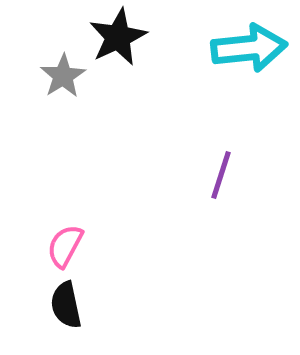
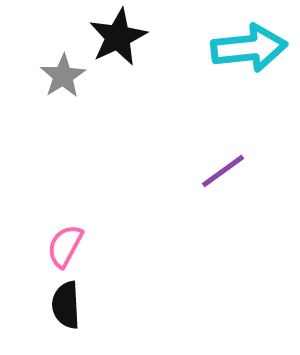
purple line: moved 2 px right, 4 px up; rotated 36 degrees clockwise
black semicircle: rotated 9 degrees clockwise
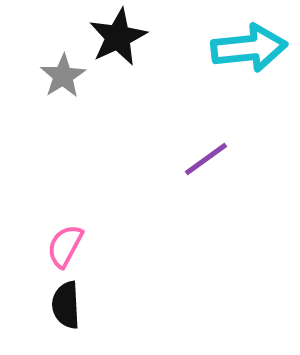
purple line: moved 17 px left, 12 px up
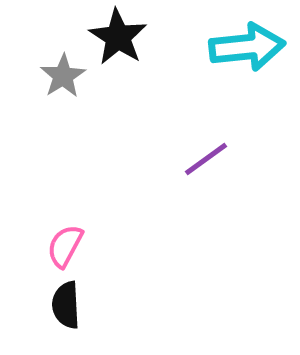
black star: rotated 14 degrees counterclockwise
cyan arrow: moved 2 px left, 1 px up
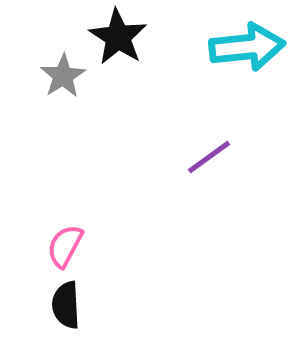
purple line: moved 3 px right, 2 px up
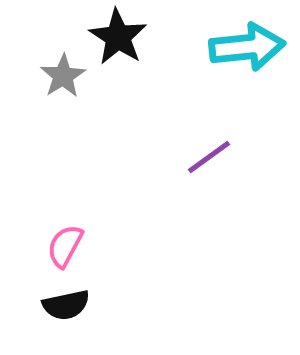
black semicircle: rotated 99 degrees counterclockwise
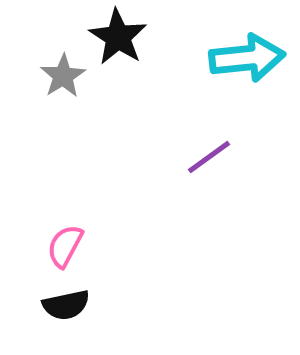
cyan arrow: moved 11 px down
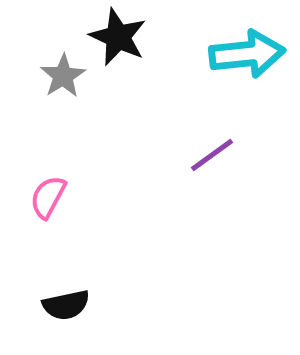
black star: rotated 8 degrees counterclockwise
cyan arrow: moved 4 px up
purple line: moved 3 px right, 2 px up
pink semicircle: moved 17 px left, 49 px up
